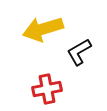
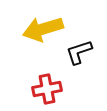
black L-shape: rotated 12 degrees clockwise
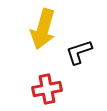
yellow arrow: rotated 57 degrees counterclockwise
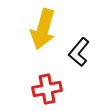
black L-shape: rotated 32 degrees counterclockwise
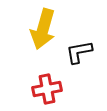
black L-shape: rotated 40 degrees clockwise
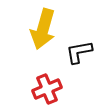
red cross: rotated 12 degrees counterclockwise
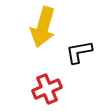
yellow arrow: moved 2 px up
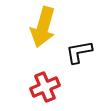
red cross: moved 2 px left, 2 px up
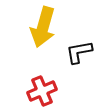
red cross: moved 3 px left, 4 px down
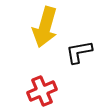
yellow arrow: moved 2 px right
